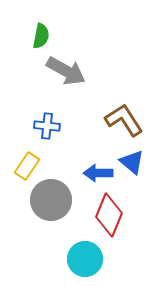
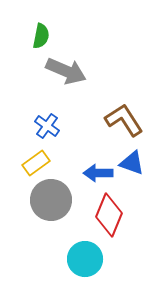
gray arrow: rotated 6 degrees counterclockwise
blue cross: rotated 30 degrees clockwise
blue triangle: moved 1 px down; rotated 20 degrees counterclockwise
yellow rectangle: moved 9 px right, 3 px up; rotated 20 degrees clockwise
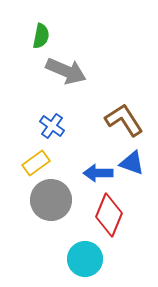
blue cross: moved 5 px right
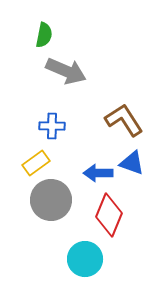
green semicircle: moved 3 px right, 1 px up
blue cross: rotated 35 degrees counterclockwise
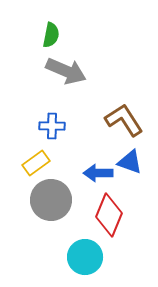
green semicircle: moved 7 px right
blue triangle: moved 2 px left, 1 px up
cyan circle: moved 2 px up
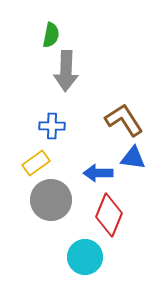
gray arrow: rotated 69 degrees clockwise
blue triangle: moved 3 px right, 4 px up; rotated 12 degrees counterclockwise
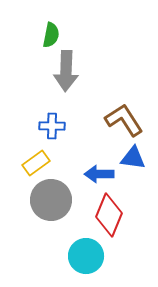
blue arrow: moved 1 px right, 1 px down
cyan circle: moved 1 px right, 1 px up
